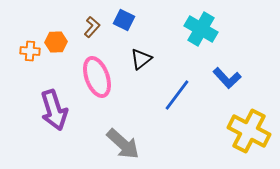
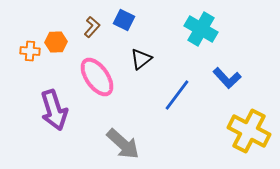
pink ellipse: rotated 15 degrees counterclockwise
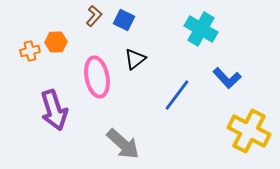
brown L-shape: moved 2 px right, 11 px up
orange cross: rotated 18 degrees counterclockwise
black triangle: moved 6 px left
pink ellipse: rotated 24 degrees clockwise
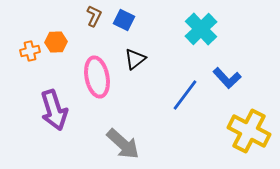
brown L-shape: rotated 15 degrees counterclockwise
cyan cross: rotated 16 degrees clockwise
blue line: moved 8 px right
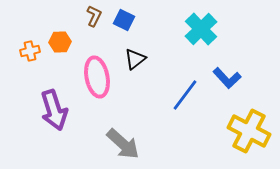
orange hexagon: moved 4 px right
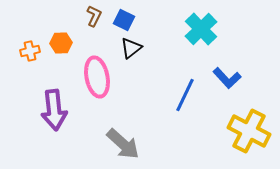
orange hexagon: moved 1 px right, 1 px down
black triangle: moved 4 px left, 11 px up
blue line: rotated 12 degrees counterclockwise
purple arrow: rotated 12 degrees clockwise
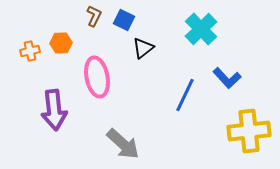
black triangle: moved 12 px right
yellow cross: rotated 33 degrees counterclockwise
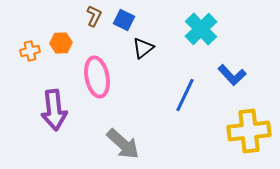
blue L-shape: moved 5 px right, 3 px up
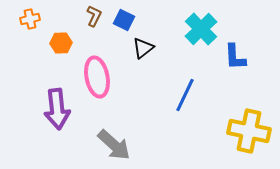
orange cross: moved 32 px up
blue L-shape: moved 3 px right, 18 px up; rotated 40 degrees clockwise
purple arrow: moved 3 px right, 1 px up
yellow cross: rotated 18 degrees clockwise
gray arrow: moved 9 px left, 1 px down
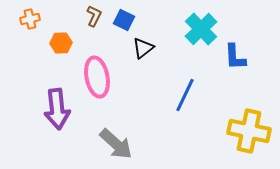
gray arrow: moved 2 px right, 1 px up
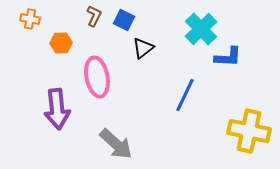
orange cross: rotated 24 degrees clockwise
blue L-shape: moved 7 px left; rotated 84 degrees counterclockwise
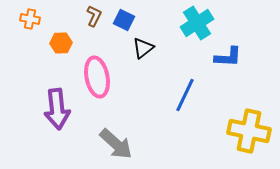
cyan cross: moved 4 px left, 6 px up; rotated 12 degrees clockwise
